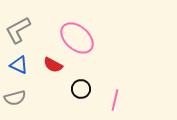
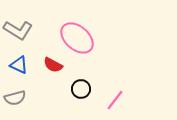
gray L-shape: rotated 120 degrees counterclockwise
pink line: rotated 25 degrees clockwise
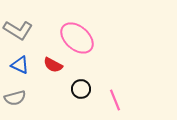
blue triangle: moved 1 px right
pink line: rotated 60 degrees counterclockwise
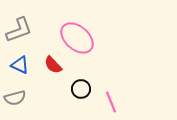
gray L-shape: moved 1 px right; rotated 52 degrees counterclockwise
red semicircle: rotated 18 degrees clockwise
pink line: moved 4 px left, 2 px down
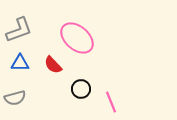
blue triangle: moved 2 px up; rotated 24 degrees counterclockwise
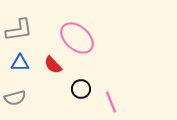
gray L-shape: rotated 12 degrees clockwise
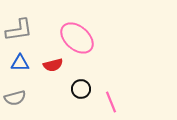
red semicircle: rotated 60 degrees counterclockwise
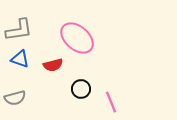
blue triangle: moved 4 px up; rotated 18 degrees clockwise
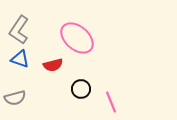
gray L-shape: rotated 132 degrees clockwise
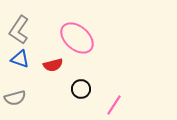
pink line: moved 3 px right, 3 px down; rotated 55 degrees clockwise
